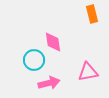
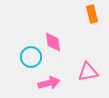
cyan circle: moved 3 px left, 3 px up
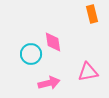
cyan circle: moved 3 px up
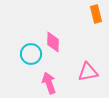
orange rectangle: moved 4 px right
pink diamond: rotated 10 degrees clockwise
pink arrow: rotated 95 degrees counterclockwise
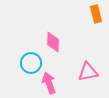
cyan circle: moved 9 px down
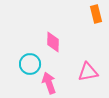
cyan circle: moved 1 px left, 1 px down
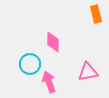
pink arrow: moved 1 px up
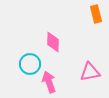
pink triangle: moved 2 px right
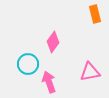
orange rectangle: moved 1 px left
pink diamond: rotated 35 degrees clockwise
cyan circle: moved 2 px left
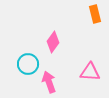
pink triangle: rotated 15 degrees clockwise
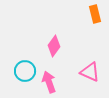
pink diamond: moved 1 px right, 4 px down
cyan circle: moved 3 px left, 7 px down
pink triangle: rotated 20 degrees clockwise
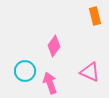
orange rectangle: moved 2 px down
pink arrow: moved 1 px right, 1 px down
